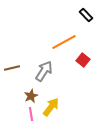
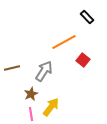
black rectangle: moved 1 px right, 2 px down
brown star: moved 2 px up
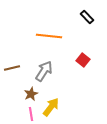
orange line: moved 15 px left, 6 px up; rotated 35 degrees clockwise
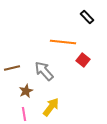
orange line: moved 14 px right, 6 px down
gray arrow: rotated 75 degrees counterclockwise
brown star: moved 5 px left, 3 px up
pink line: moved 7 px left
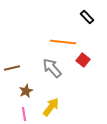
gray arrow: moved 8 px right, 3 px up
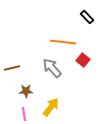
brown star: rotated 24 degrees clockwise
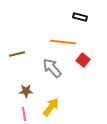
black rectangle: moved 7 px left; rotated 32 degrees counterclockwise
brown line: moved 5 px right, 14 px up
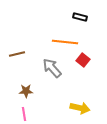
orange line: moved 2 px right
yellow arrow: moved 29 px right, 1 px down; rotated 66 degrees clockwise
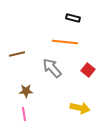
black rectangle: moved 7 px left, 1 px down
red square: moved 5 px right, 10 px down
